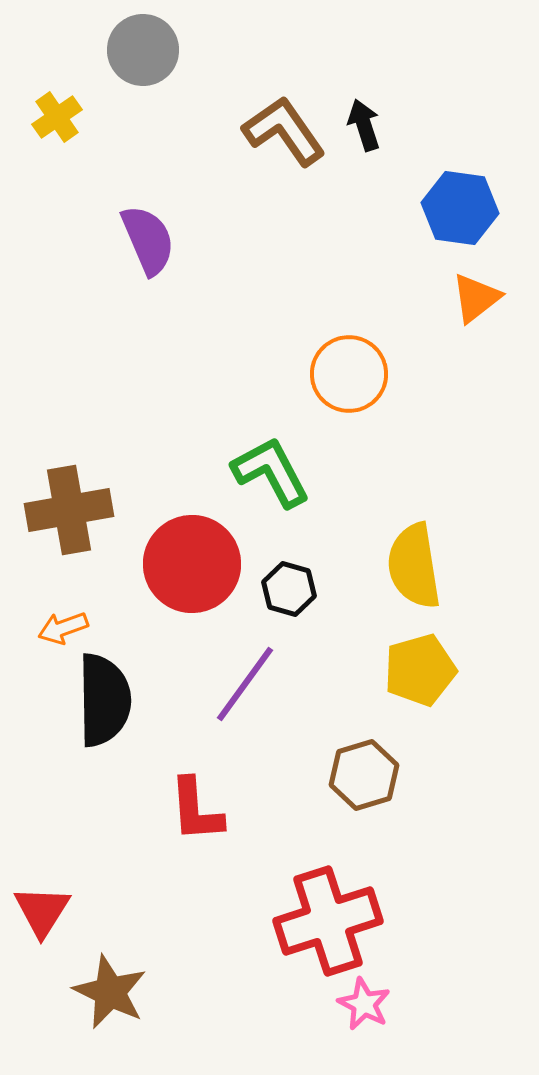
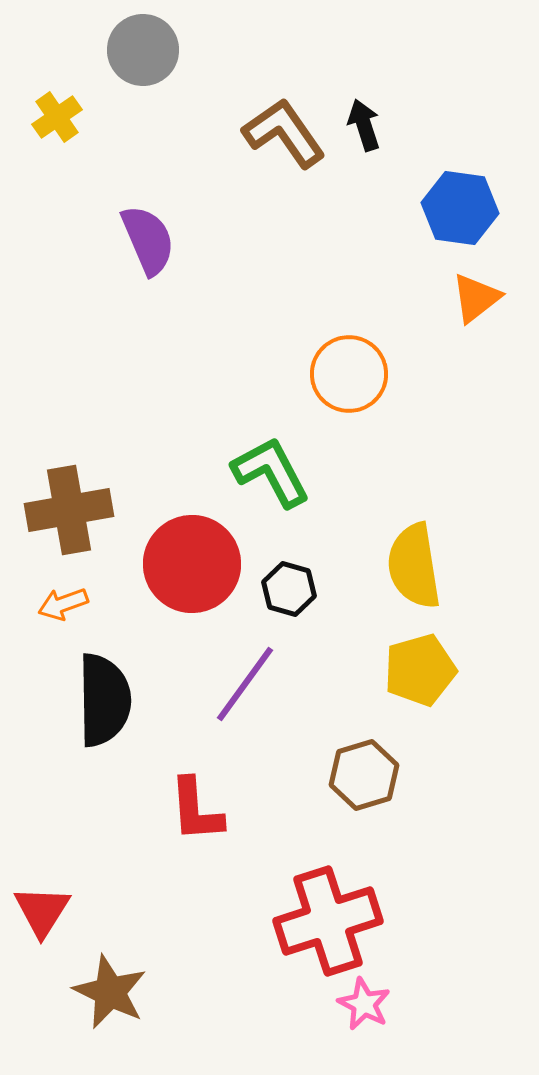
brown L-shape: moved 2 px down
orange arrow: moved 24 px up
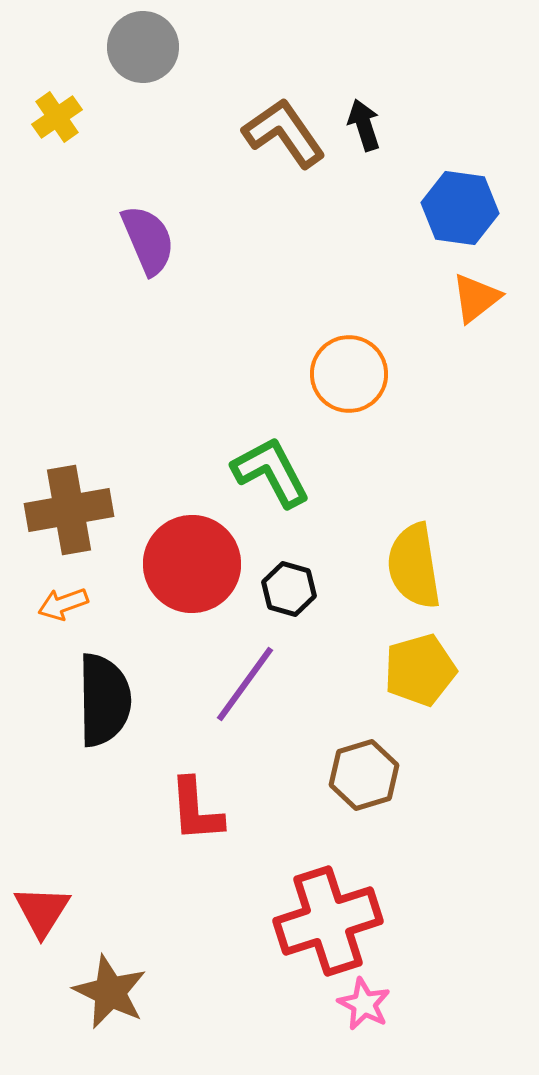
gray circle: moved 3 px up
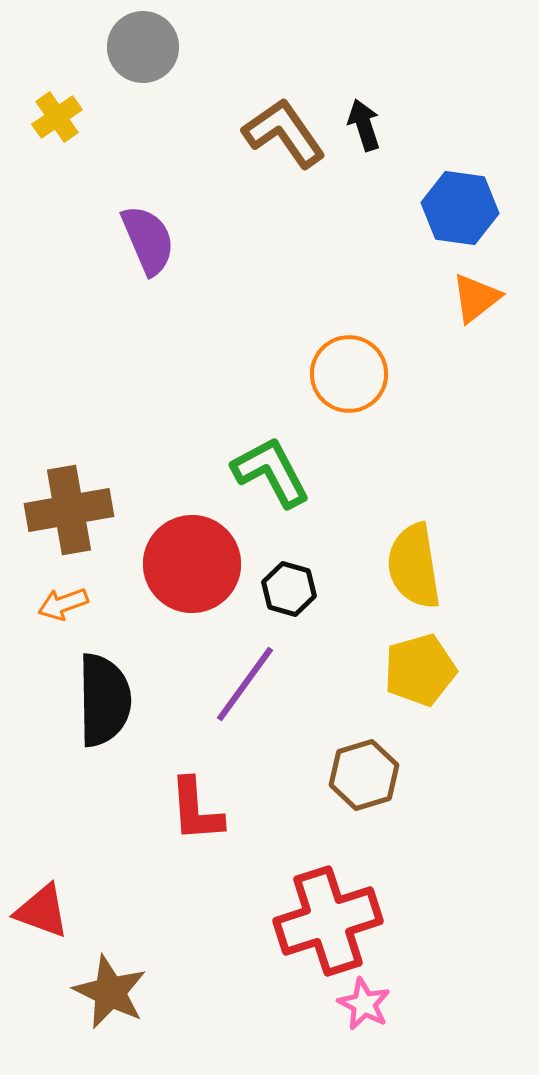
red triangle: rotated 42 degrees counterclockwise
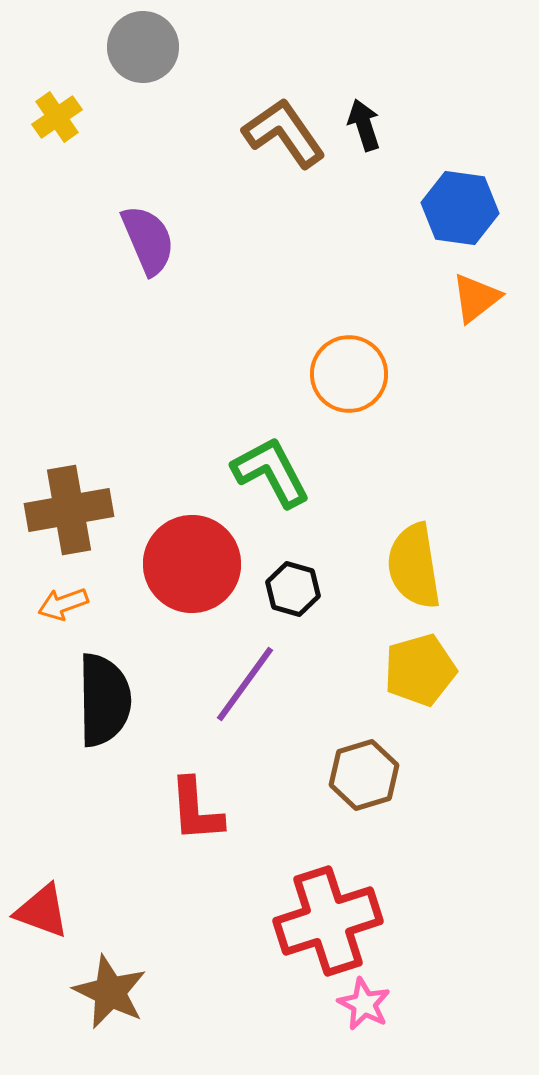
black hexagon: moved 4 px right
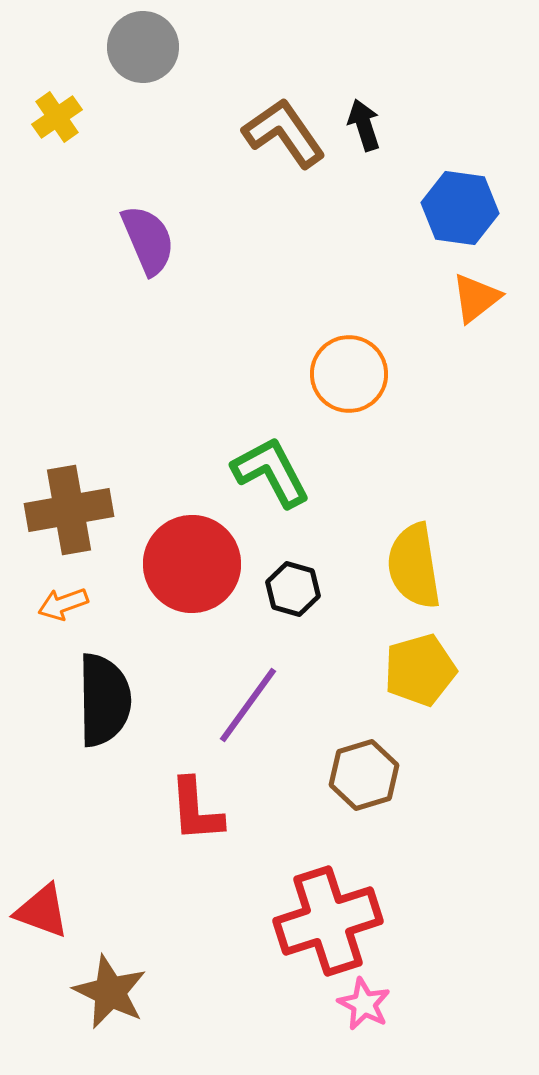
purple line: moved 3 px right, 21 px down
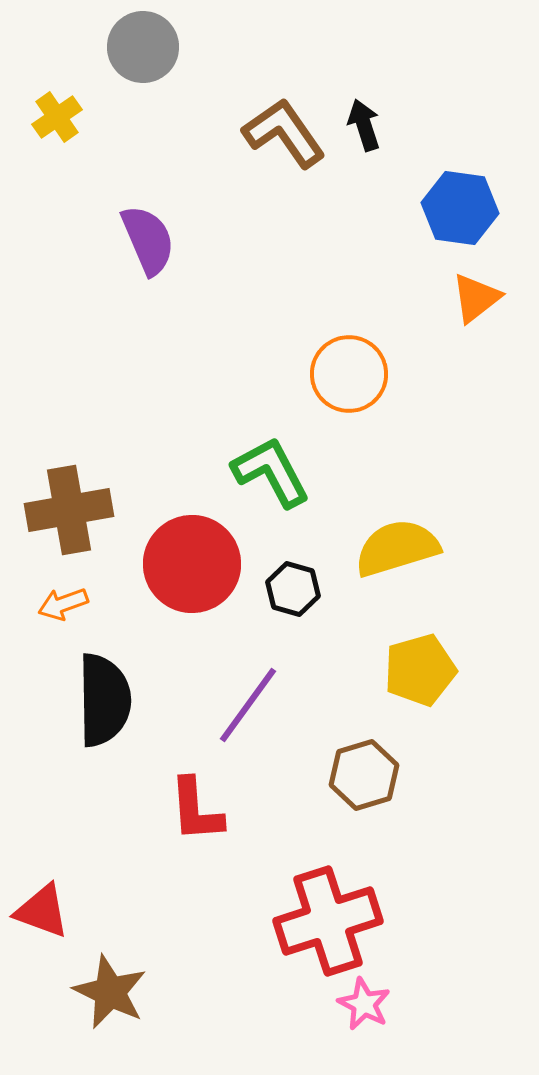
yellow semicircle: moved 17 px left, 18 px up; rotated 82 degrees clockwise
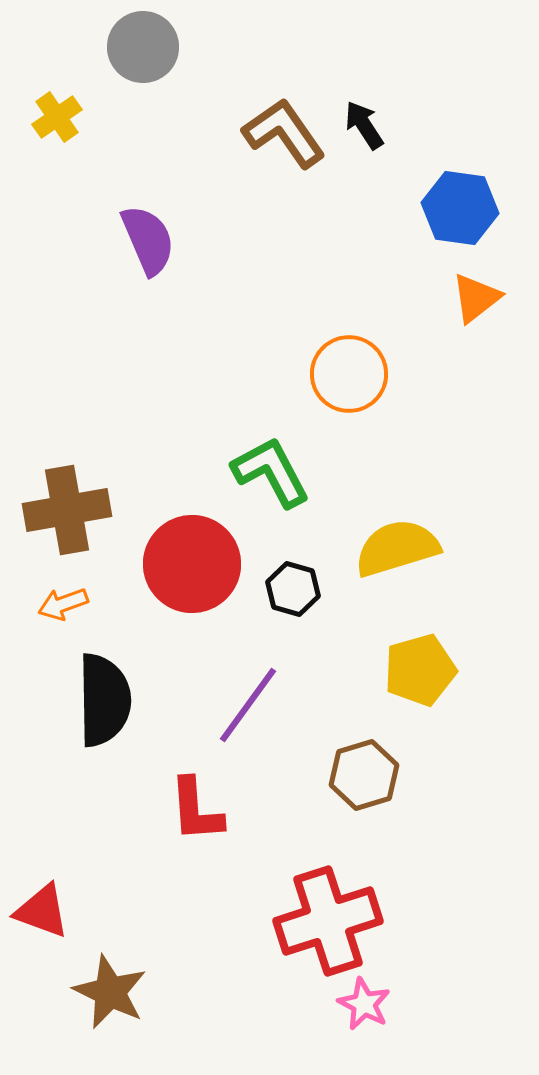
black arrow: rotated 15 degrees counterclockwise
brown cross: moved 2 px left
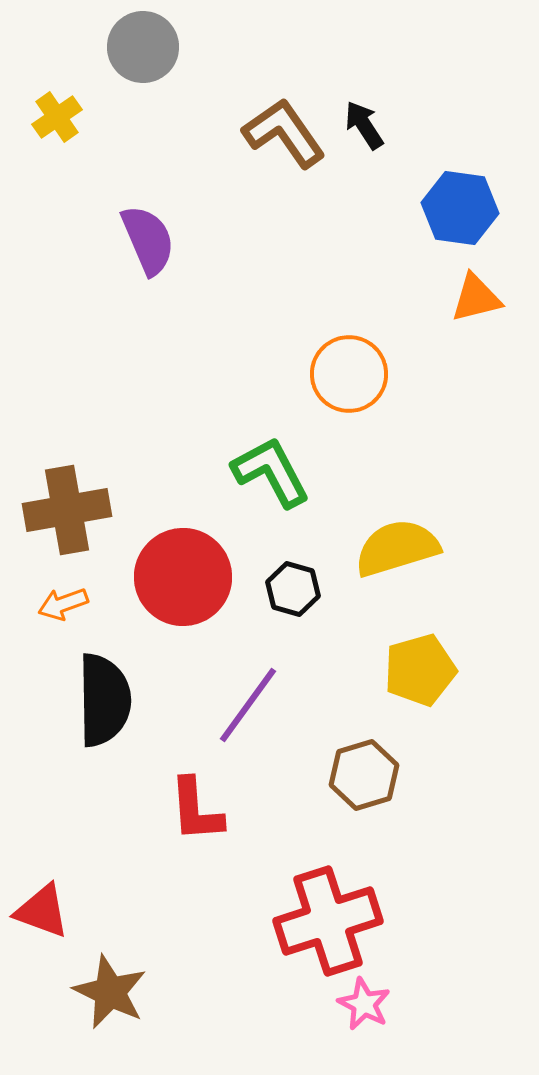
orange triangle: rotated 24 degrees clockwise
red circle: moved 9 px left, 13 px down
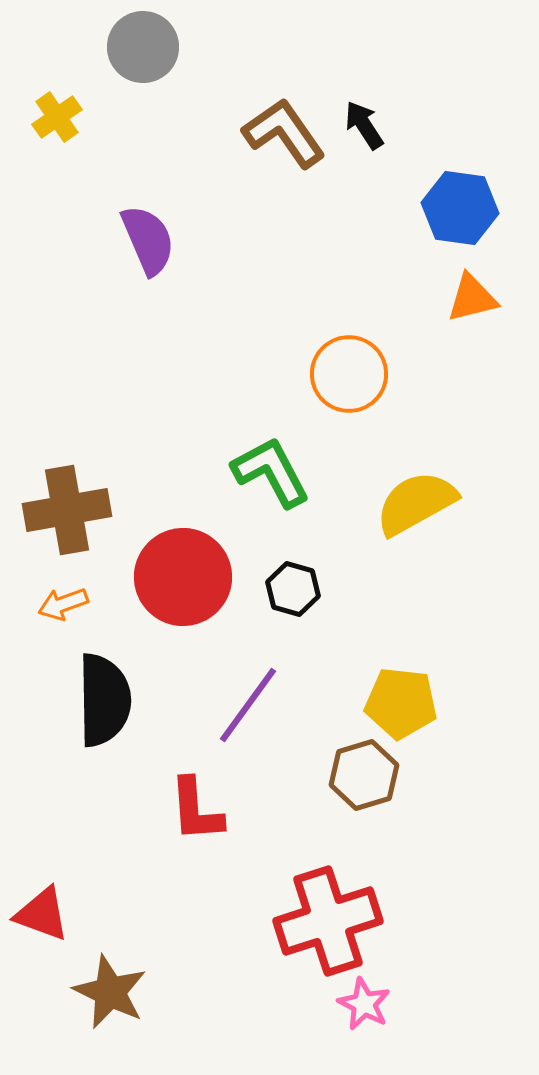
orange triangle: moved 4 px left
yellow semicircle: moved 19 px right, 45 px up; rotated 12 degrees counterclockwise
yellow pentagon: moved 19 px left, 33 px down; rotated 22 degrees clockwise
red triangle: moved 3 px down
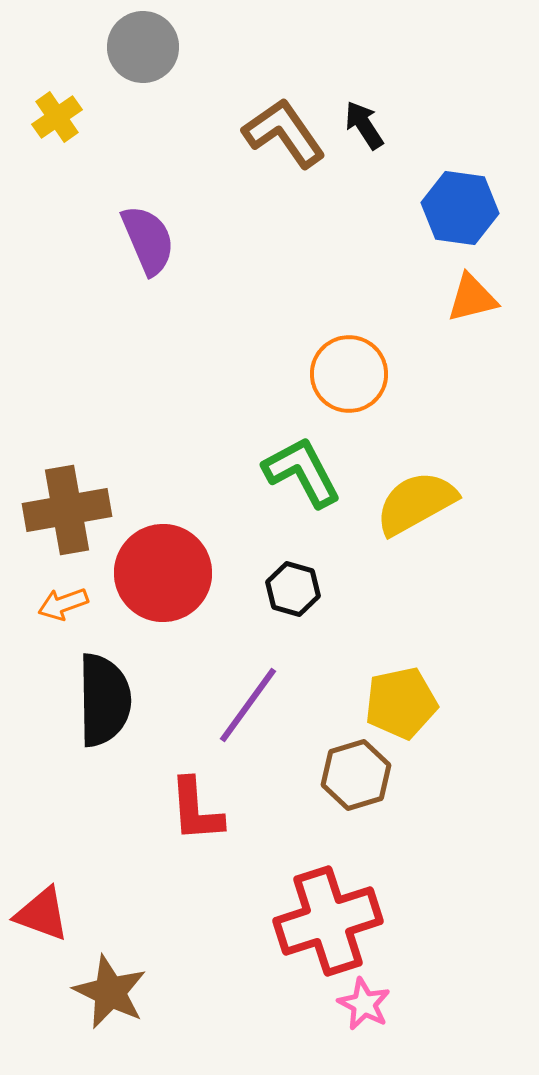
green L-shape: moved 31 px right
red circle: moved 20 px left, 4 px up
yellow pentagon: rotated 18 degrees counterclockwise
brown hexagon: moved 8 px left
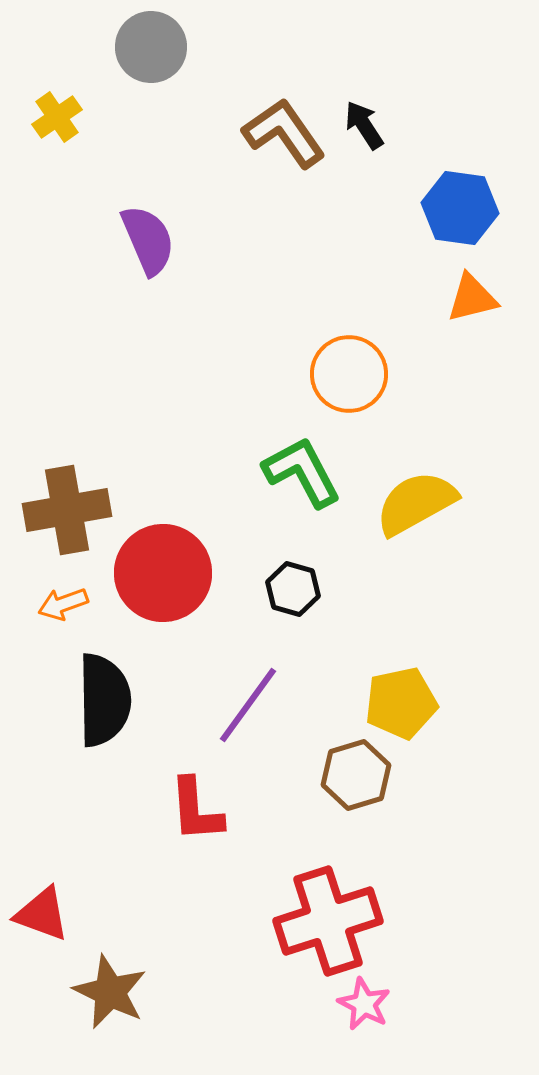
gray circle: moved 8 px right
